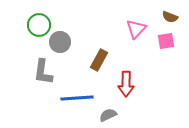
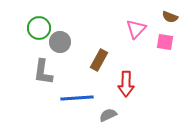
green circle: moved 3 px down
pink square: moved 1 px left, 1 px down; rotated 18 degrees clockwise
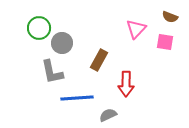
gray circle: moved 2 px right, 1 px down
gray L-shape: moved 9 px right; rotated 20 degrees counterclockwise
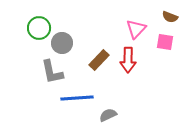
brown rectangle: rotated 15 degrees clockwise
red arrow: moved 2 px right, 24 px up
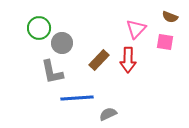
gray semicircle: moved 1 px up
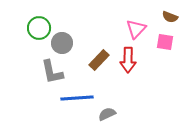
gray semicircle: moved 1 px left
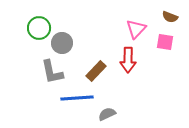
brown rectangle: moved 3 px left, 11 px down
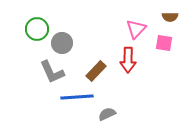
brown semicircle: rotated 21 degrees counterclockwise
green circle: moved 2 px left, 1 px down
pink square: moved 1 px left, 1 px down
gray L-shape: rotated 12 degrees counterclockwise
blue line: moved 1 px up
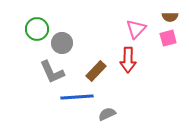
pink square: moved 4 px right, 5 px up; rotated 24 degrees counterclockwise
